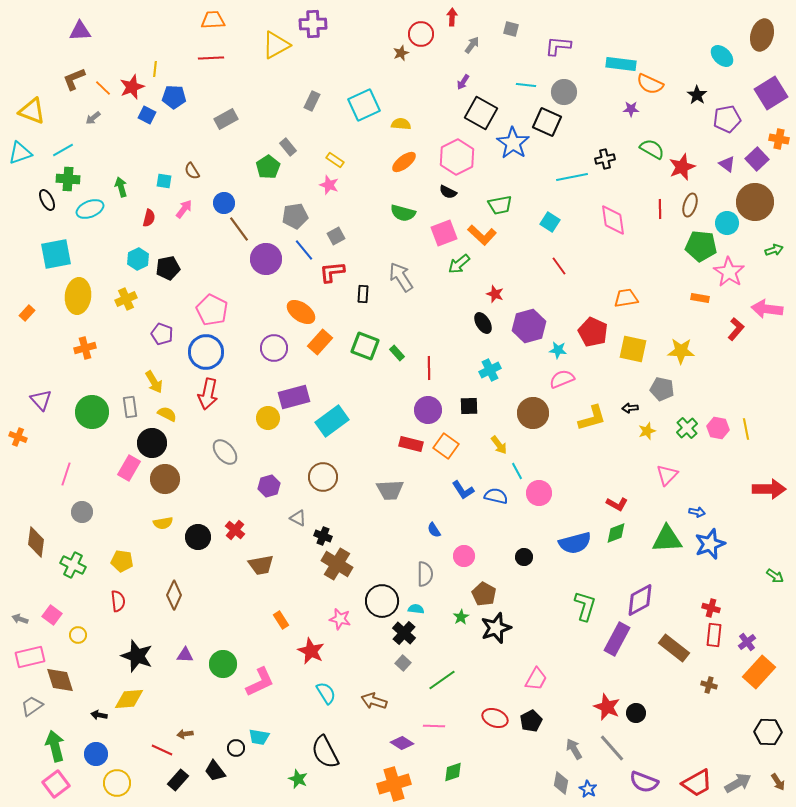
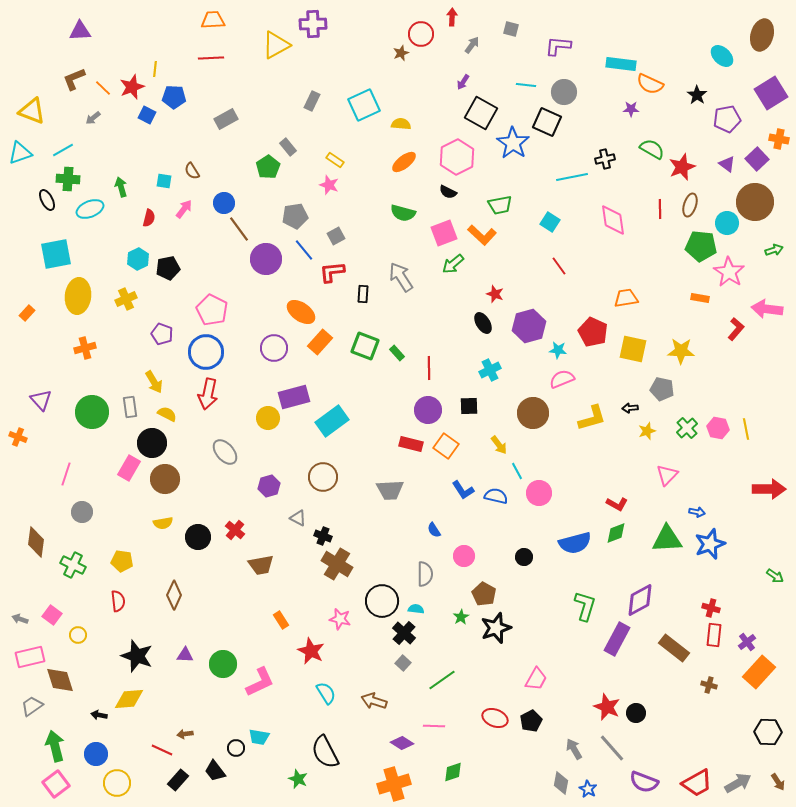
green arrow at (459, 264): moved 6 px left
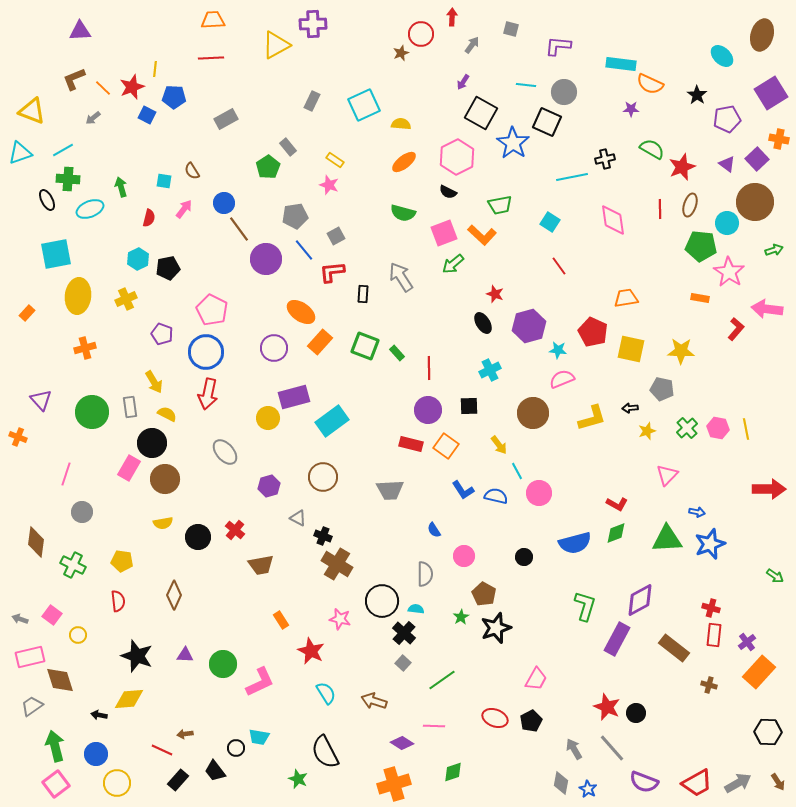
yellow square at (633, 349): moved 2 px left
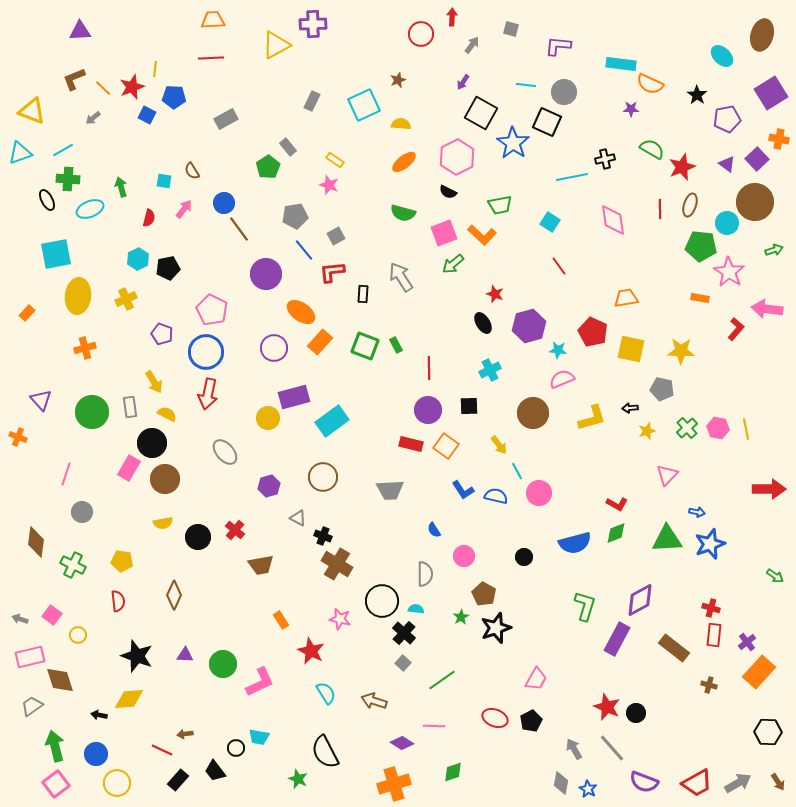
brown star at (401, 53): moved 3 px left, 27 px down
purple circle at (266, 259): moved 15 px down
green rectangle at (397, 353): moved 1 px left, 8 px up; rotated 14 degrees clockwise
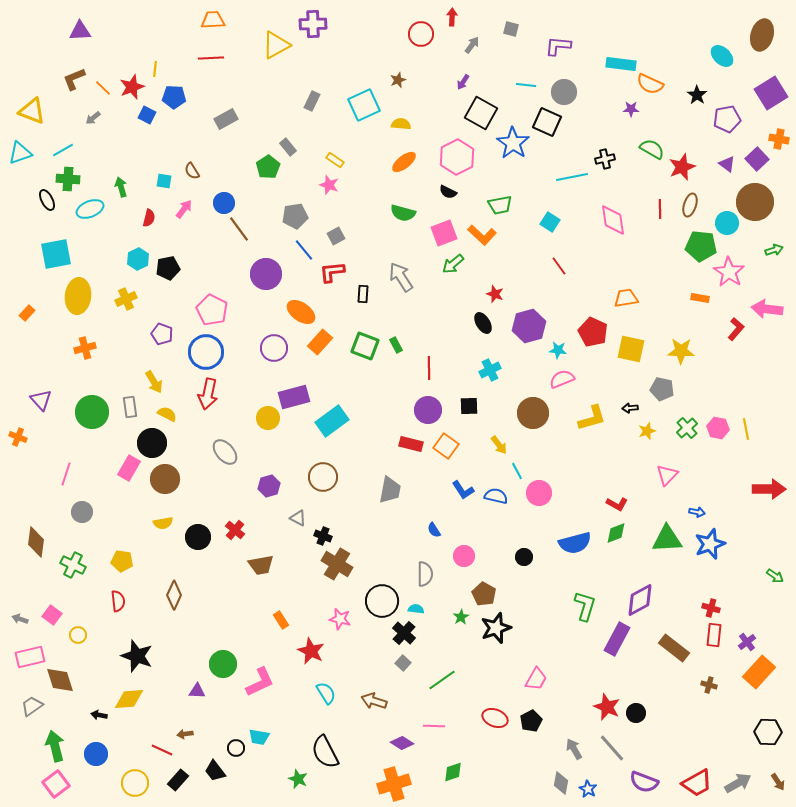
gray trapezoid at (390, 490): rotated 76 degrees counterclockwise
purple triangle at (185, 655): moved 12 px right, 36 px down
yellow circle at (117, 783): moved 18 px right
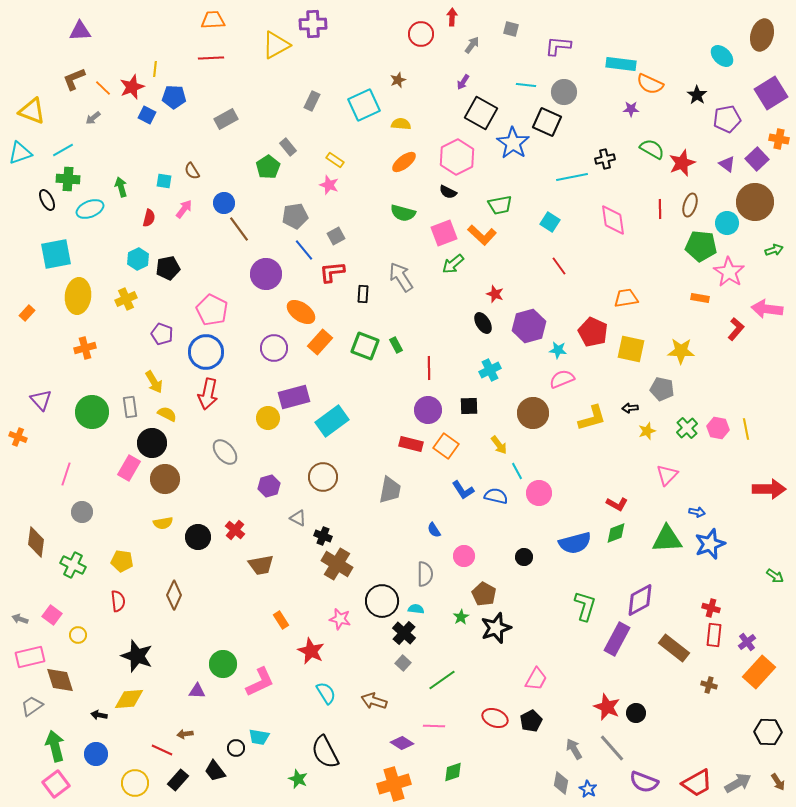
red star at (682, 167): moved 4 px up
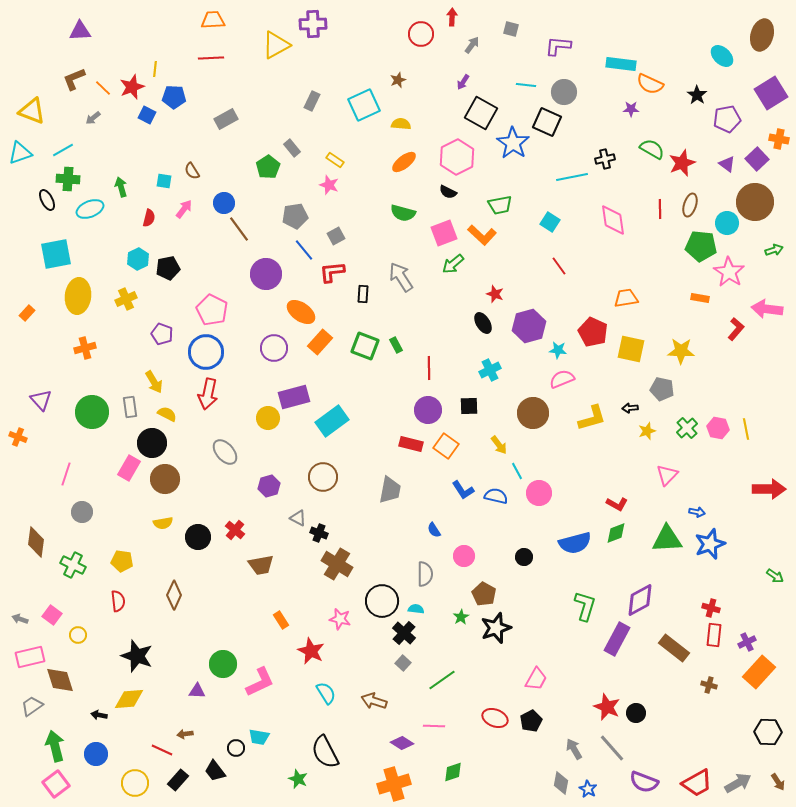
gray rectangle at (288, 147): moved 4 px right, 1 px down
black cross at (323, 536): moved 4 px left, 3 px up
purple cross at (747, 642): rotated 12 degrees clockwise
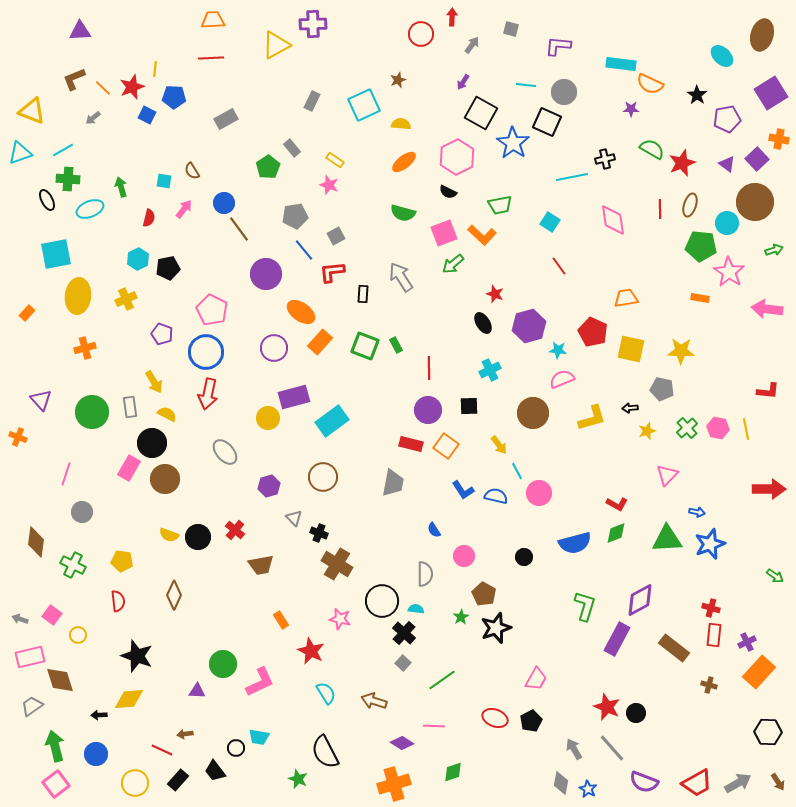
red L-shape at (736, 329): moved 32 px right, 62 px down; rotated 55 degrees clockwise
gray trapezoid at (390, 490): moved 3 px right, 7 px up
gray triangle at (298, 518): moved 4 px left; rotated 18 degrees clockwise
yellow semicircle at (163, 523): moved 6 px right, 12 px down; rotated 30 degrees clockwise
black arrow at (99, 715): rotated 14 degrees counterclockwise
